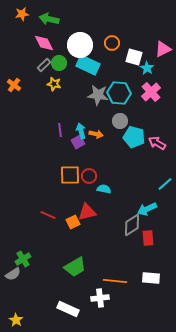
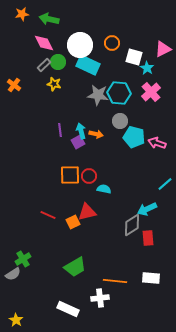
green circle at (59, 63): moved 1 px left, 1 px up
pink arrow at (157, 143): rotated 12 degrees counterclockwise
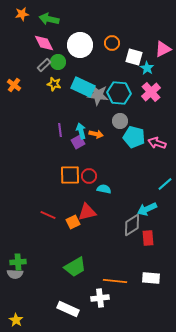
cyan rectangle at (88, 65): moved 5 px left, 22 px down
green cross at (23, 259): moved 5 px left, 3 px down; rotated 28 degrees clockwise
gray semicircle at (13, 274): moved 2 px right; rotated 35 degrees clockwise
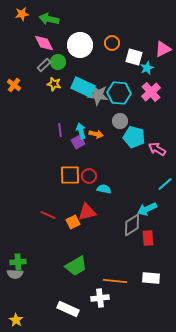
cyan star at (147, 68): rotated 16 degrees clockwise
pink arrow at (157, 143): moved 6 px down; rotated 12 degrees clockwise
green trapezoid at (75, 267): moved 1 px right, 1 px up
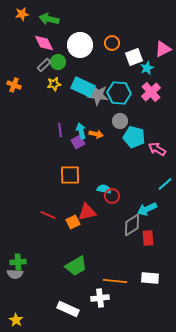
white square at (134, 57): rotated 36 degrees counterclockwise
yellow star at (54, 84): rotated 24 degrees counterclockwise
orange cross at (14, 85): rotated 16 degrees counterclockwise
red circle at (89, 176): moved 23 px right, 20 px down
white rectangle at (151, 278): moved 1 px left
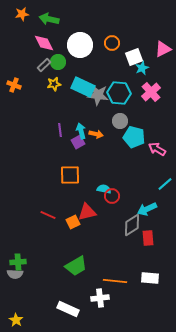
cyan star at (147, 68): moved 5 px left
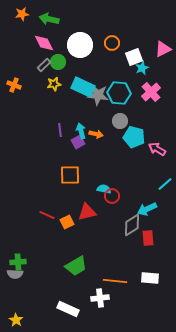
red line at (48, 215): moved 1 px left
orange square at (73, 222): moved 6 px left
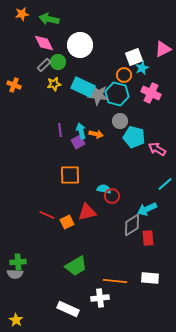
orange circle at (112, 43): moved 12 px right, 32 px down
pink cross at (151, 92): moved 1 px down; rotated 24 degrees counterclockwise
cyan hexagon at (119, 93): moved 2 px left, 1 px down; rotated 10 degrees clockwise
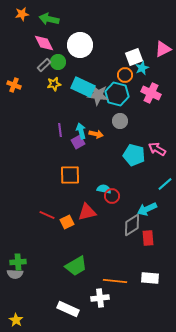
orange circle at (124, 75): moved 1 px right
cyan pentagon at (134, 137): moved 18 px down
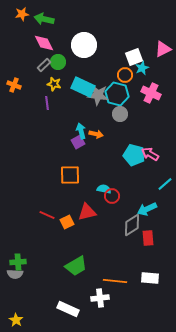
green arrow at (49, 19): moved 5 px left
white circle at (80, 45): moved 4 px right
yellow star at (54, 84): rotated 24 degrees clockwise
gray circle at (120, 121): moved 7 px up
purple line at (60, 130): moved 13 px left, 27 px up
pink arrow at (157, 149): moved 7 px left, 5 px down
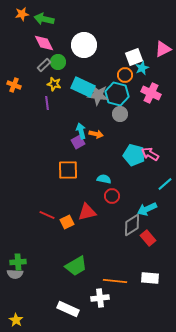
orange square at (70, 175): moved 2 px left, 5 px up
cyan semicircle at (104, 189): moved 10 px up
red rectangle at (148, 238): rotated 35 degrees counterclockwise
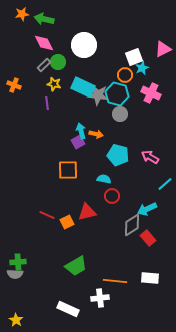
pink arrow at (150, 154): moved 3 px down
cyan pentagon at (134, 155): moved 16 px left
